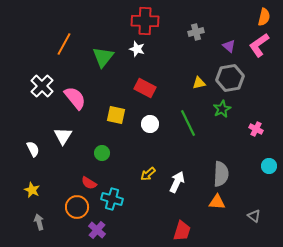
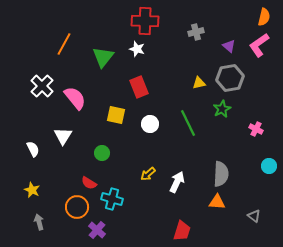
red rectangle: moved 6 px left, 1 px up; rotated 40 degrees clockwise
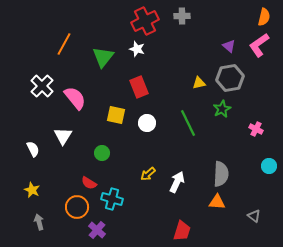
red cross: rotated 28 degrees counterclockwise
gray cross: moved 14 px left, 16 px up; rotated 14 degrees clockwise
white circle: moved 3 px left, 1 px up
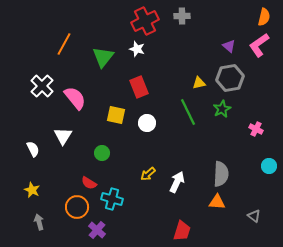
green line: moved 11 px up
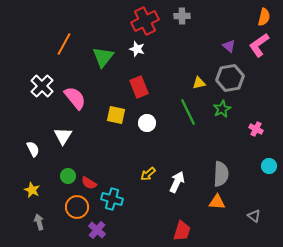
green circle: moved 34 px left, 23 px down
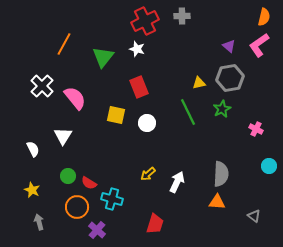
red trapezoid: moved 27 px left, 7 px up
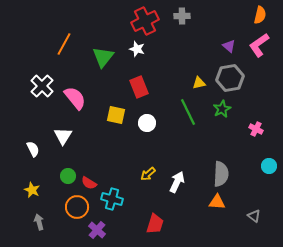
orange semicircle: moved 4 px left, 2 px up
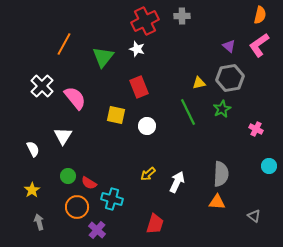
white circle: moved 3 px down
yellow star: rotated 14 degrees clockwise
